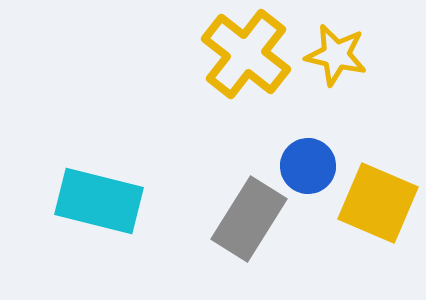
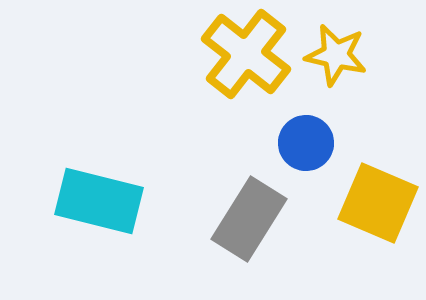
blue circle: moved 2 px left, 23 px up
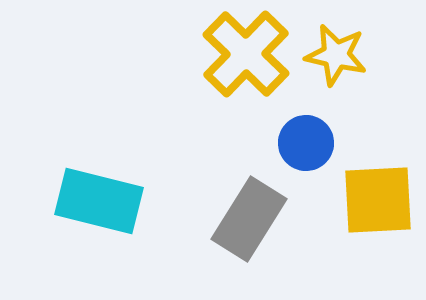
yellow cross: rotated 6 degrees clockwise
yellow square: moved 3 px up; rotated 26 degrees counterclockwise
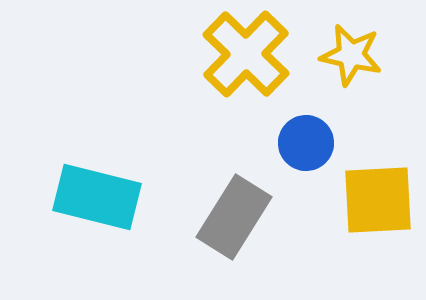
yellow star: moved 15 px right
cyan rectangle: moved 2 px left, 4 px up
gray rectangle: moved 15 px left, 2 px up
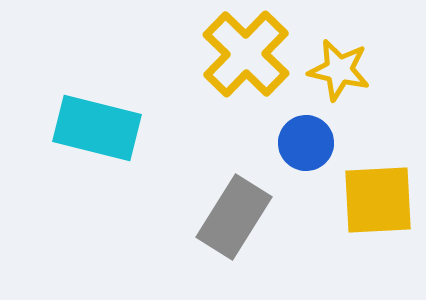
yellow star: moved 12 px left, 15 px down
cyan rectangle: moved 69 px up
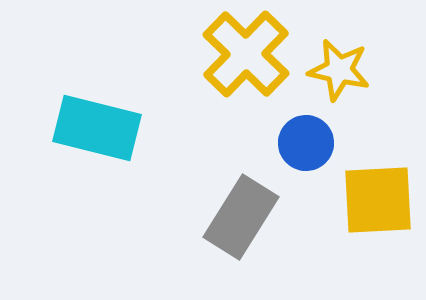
gray rectangle: moved 7 px right
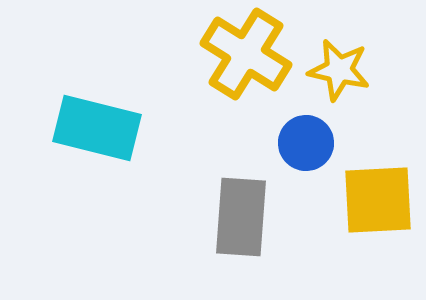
yellow cross: rotated 12 degrees counterclockwise
gray rectangle: rotated 28 degrees counterclockwise
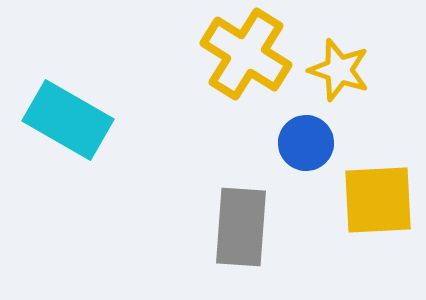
yellow star: rotated 6 degrees clockwise
cyan rectangle: moved 29 px left, 8 px up; rotated 16 degrees clockwise
gray rectangle: moved 10 px down
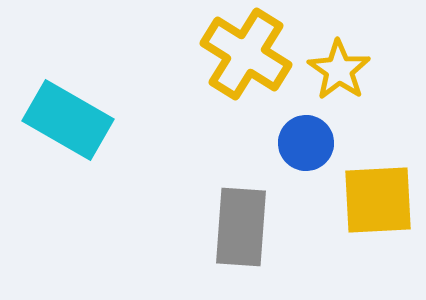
yellow star: rotated 16 degrees clockwise
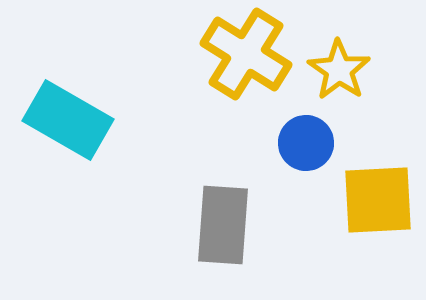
gray rectangle: moved 18 px left, 2 px up
